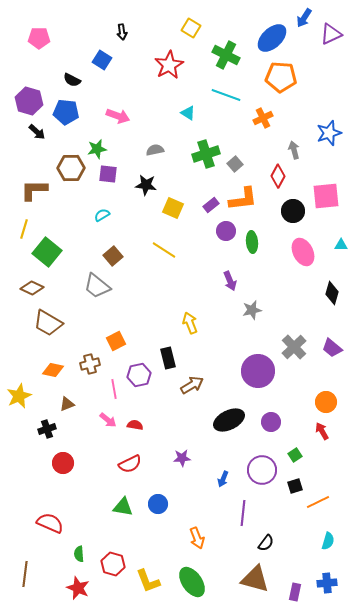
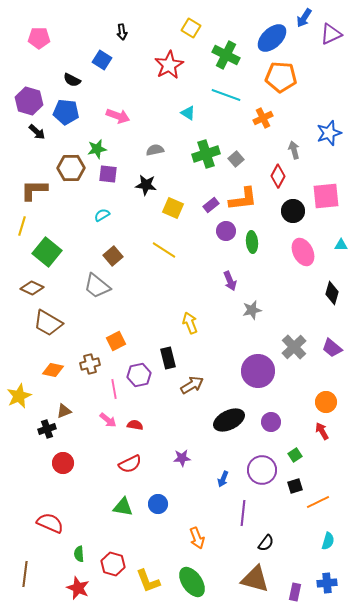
gray square at (235, 164): moved 1 px right, 5 px up
yellow line at (24, 229): moved 2 px left, 3 px up
brown triangle at (67, 404): moved 3 px left, 7 px down
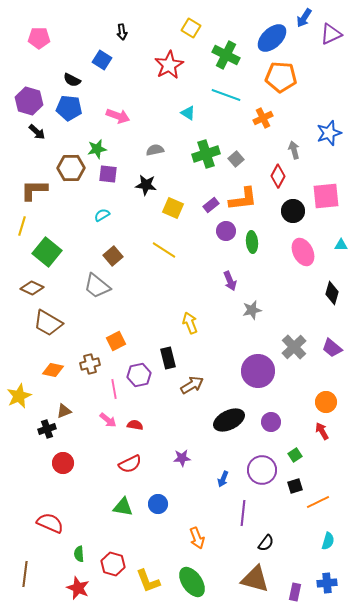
blue pentagon at (66, 112): moved 3 px right, 4 px up
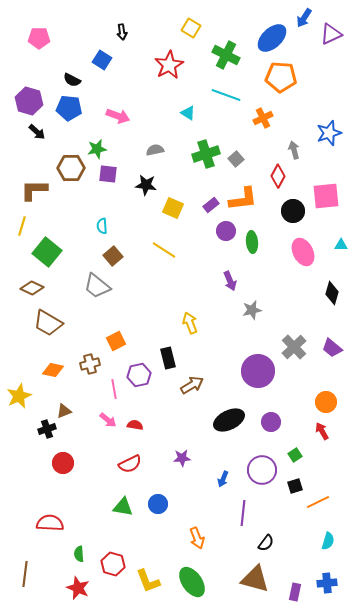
cyan semicircle at (102, 215): moved 11 px down; rotated 63 degrees counterclockwise
red semicircle at (50, 523): rotated 20 degrees counterclockwise
